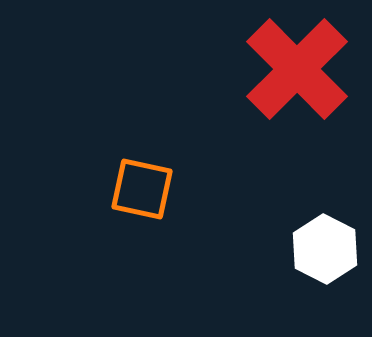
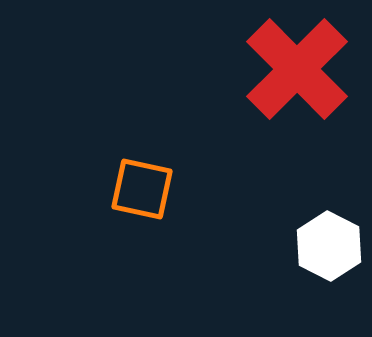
white hexagon: moved 4 px right, 3 px up
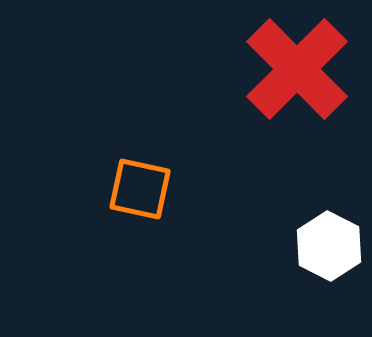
orange square: moved 2 px left
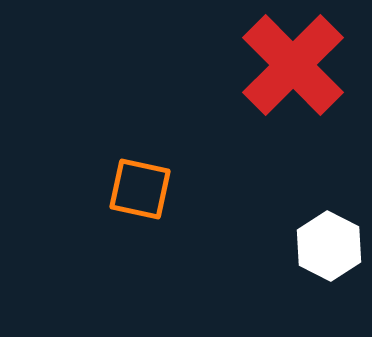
red cross: moved 4 px left, 4 px up
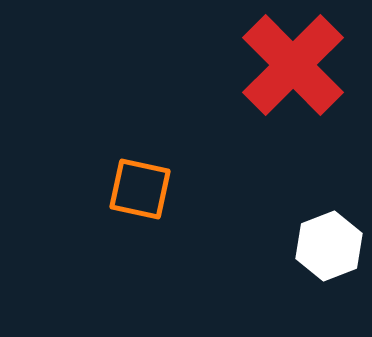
white hexagon: rotated 12 degrees clockwise
